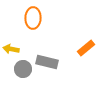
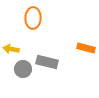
orange rectangle: rotated 54 degrees clockwise
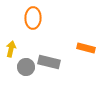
yellow arrow: rotated 91 degrees clockwise
gray rectangle: moved 2 px right
gray circle: moved 3 px right, 2 px up
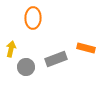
gray rectangle: moved 7 px right, 3 px up; rotated 35 degrees counterclockwise
